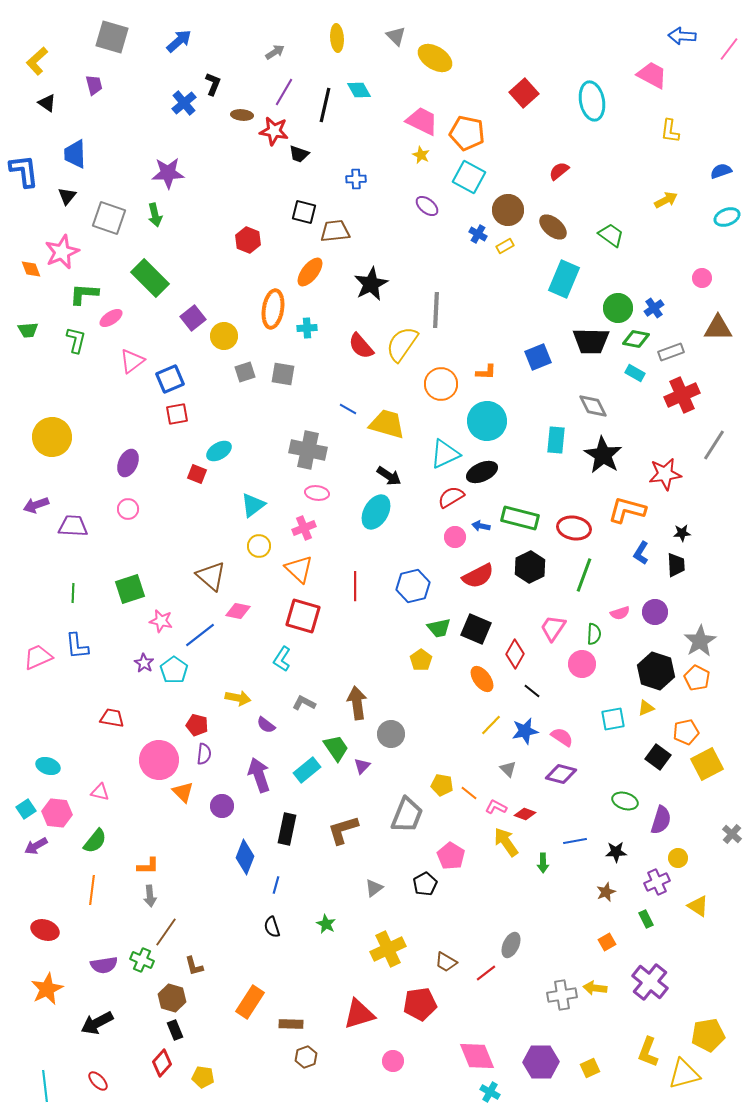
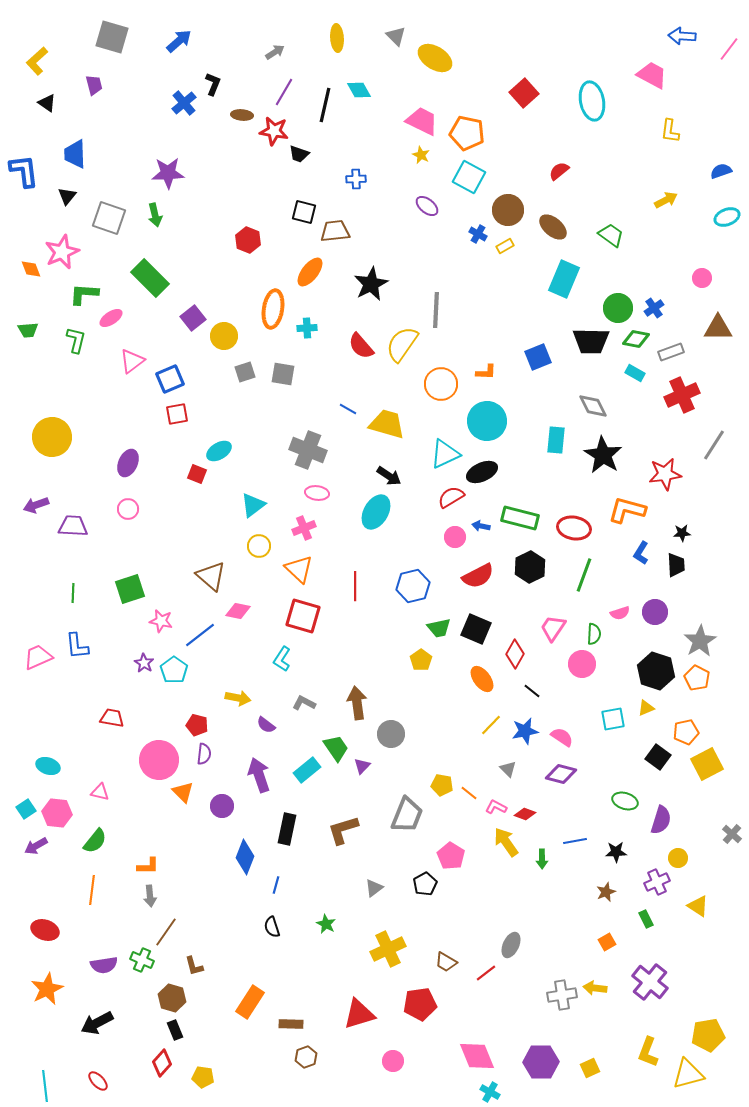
gray cross at (308, 450): rotated 9 degrees clockwise
green arrow at (543, 863): moved 1 px left, 4 px up
yellow triangle at (684, 1074): moved 4 px right
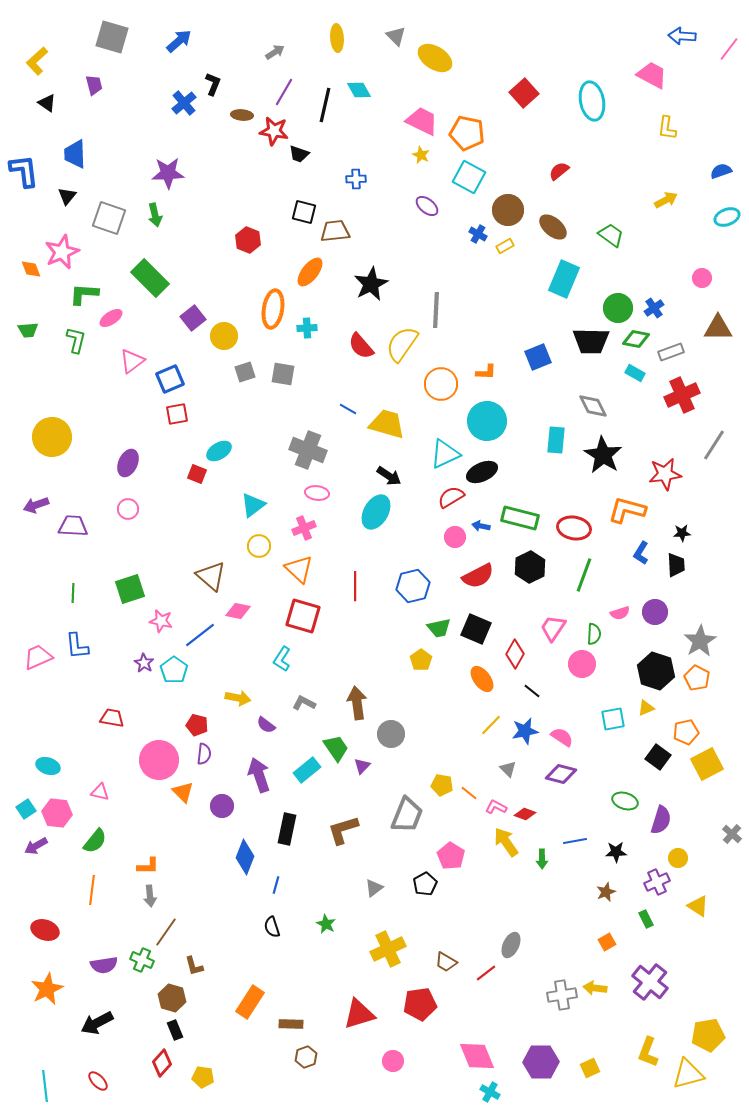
yellow L-shape at (670, 131): moved 3 px left, 3 px up
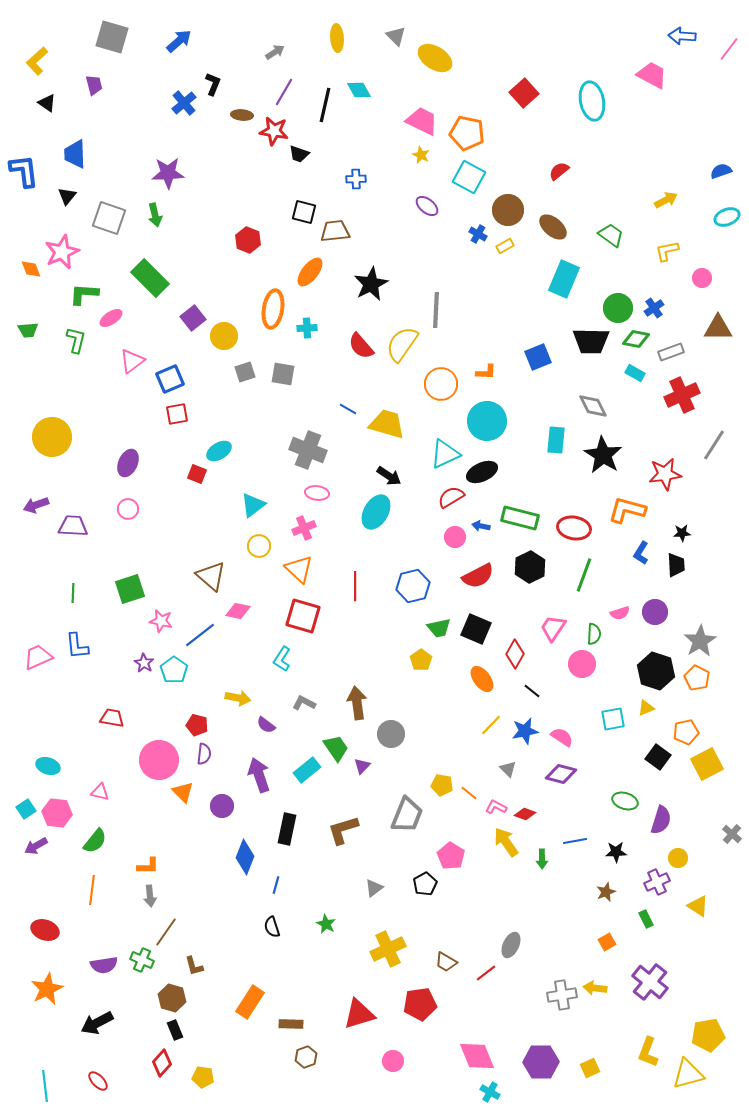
yellow L-shape at (667, 128): moved 123 px down; rotated 70 degrees clockwise
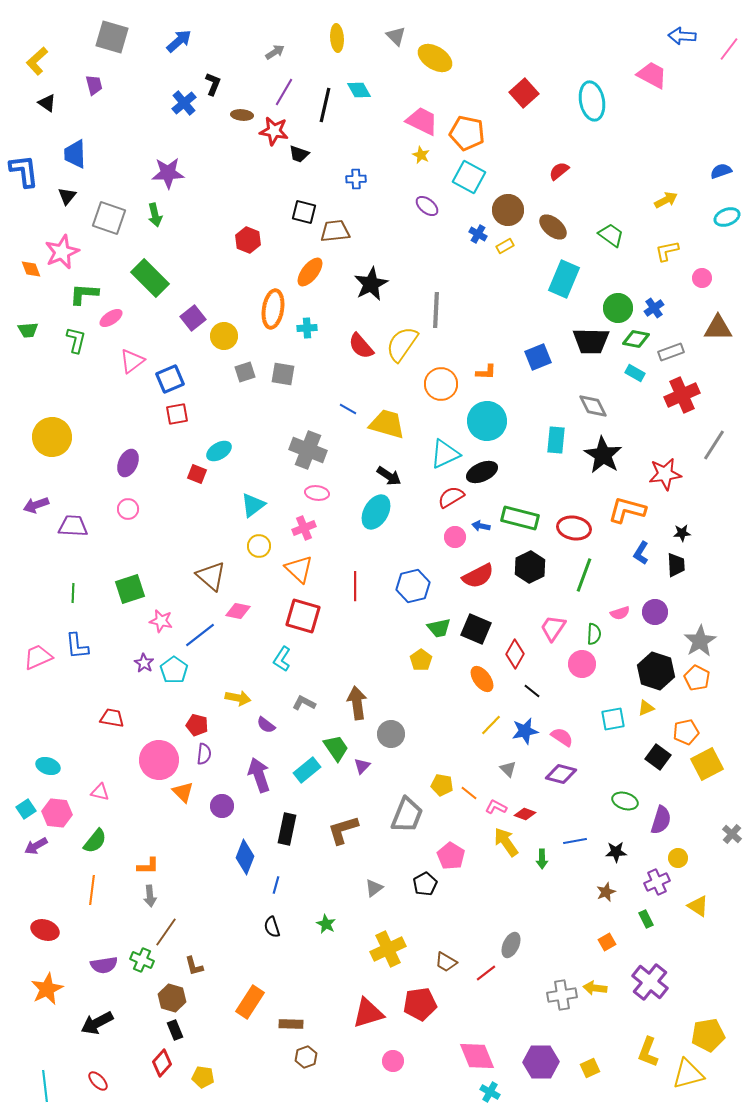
red triangle at (359, 1014): moved 9 px right, 1 px up
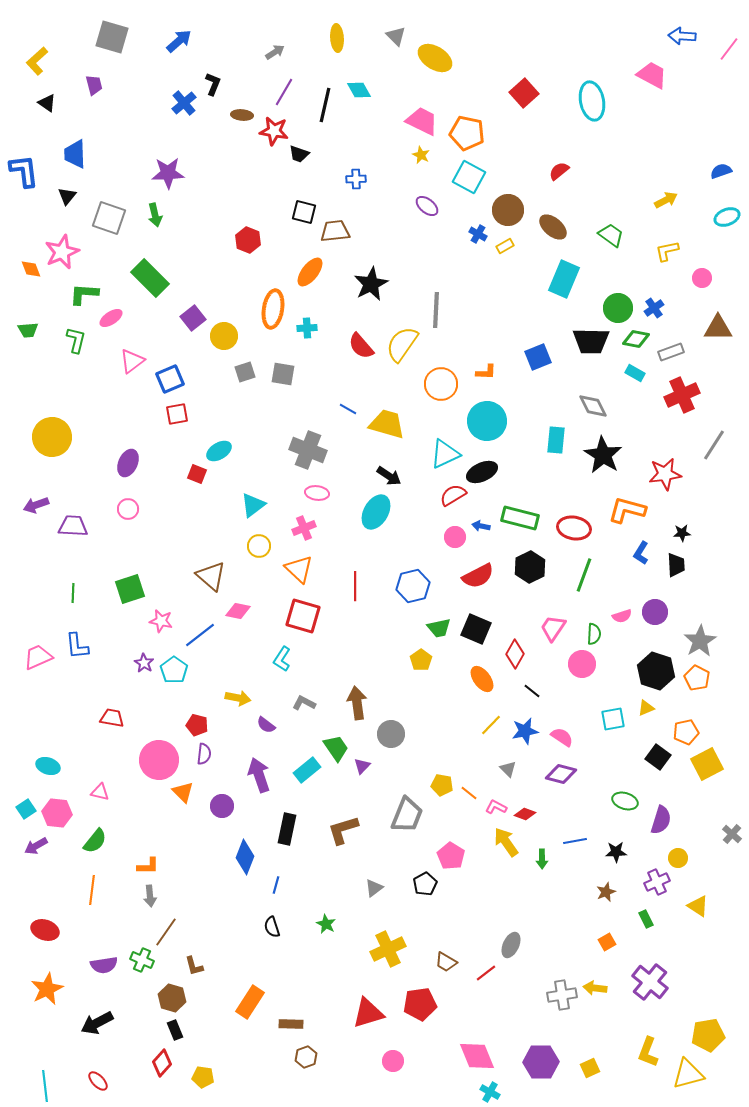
red semicircle at (451, 497): moved 2 px right, 2 px up
pink semicircle at (620, 613): moved 2 px right, 3 px down
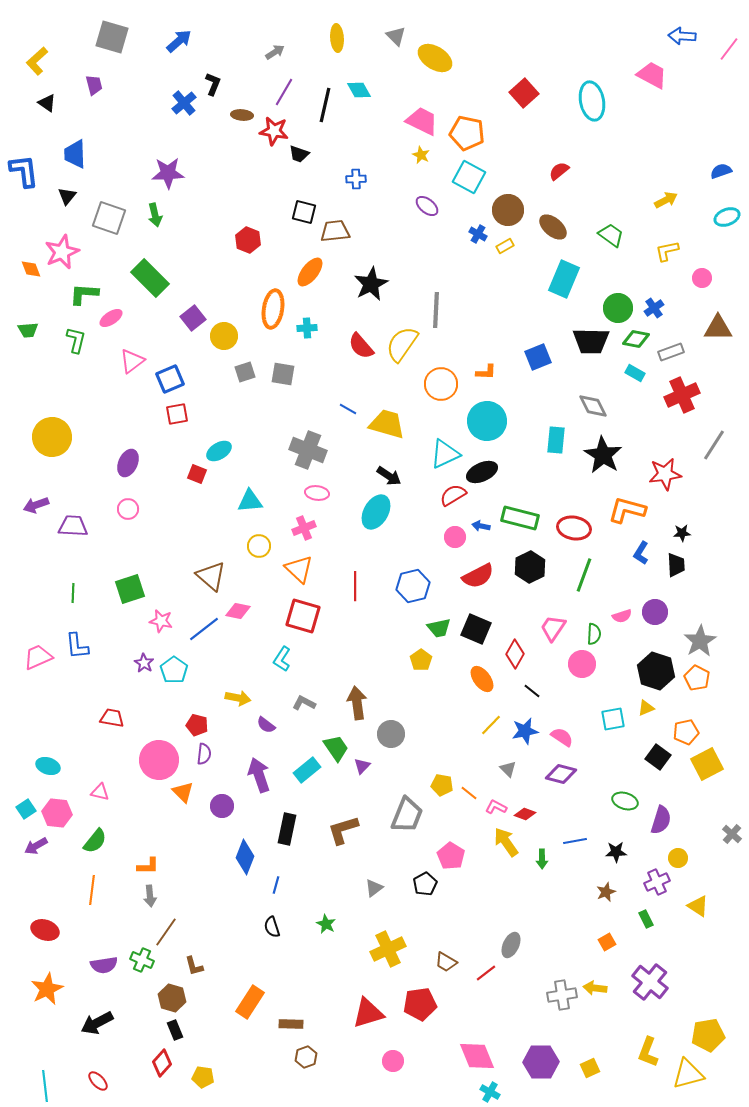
cyan triangle at (253, 505): moved 3 px left, 4 px up; rotated 32 degrees clockwise
blue line at (200, 635): moved 4 px right, 6 px up
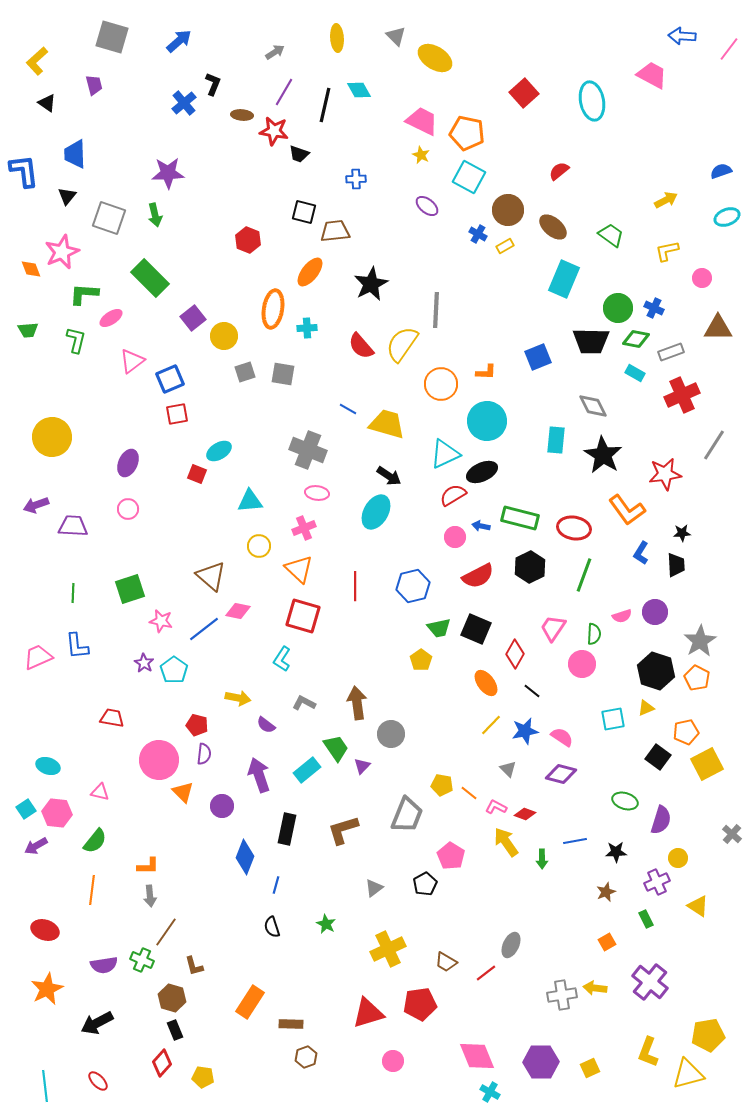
blue cross at (654, 308): rotated 30 degrees counterclockwise
orange L-shape at (627, 510): rotated 141 degrees counterclockwise
orange ellipse at (482, 679): moved 4 px right, 4 px down
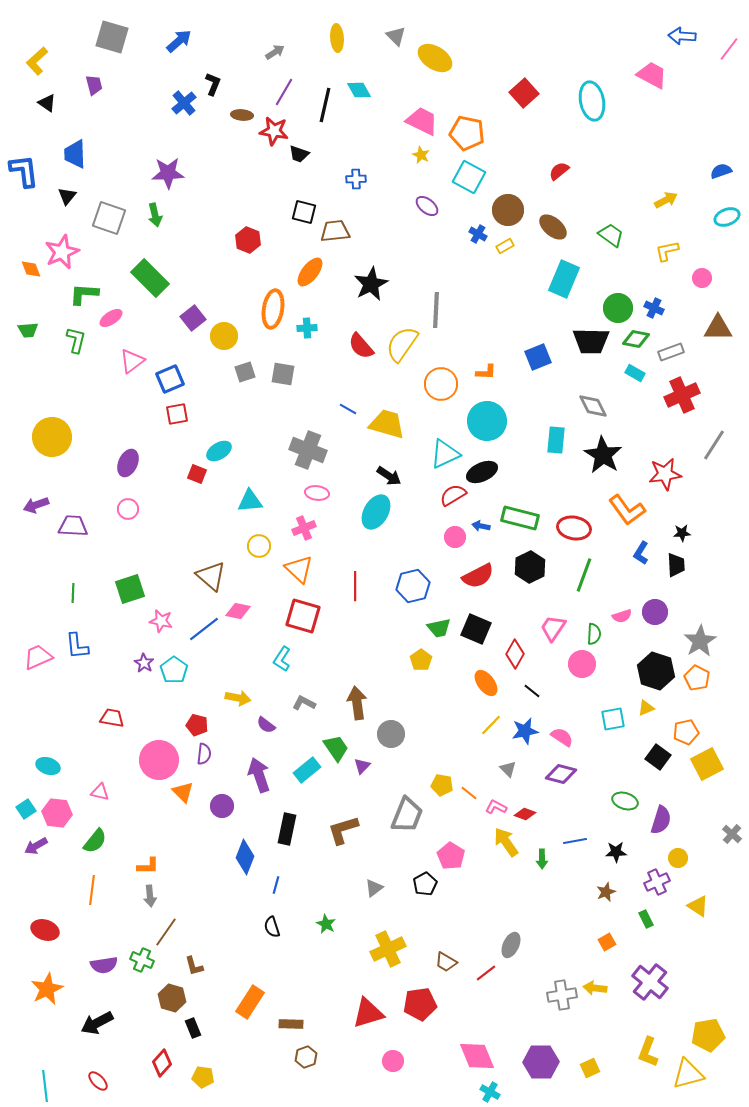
black rectangle at (175, 1030): moved 18 px right, 2 px up
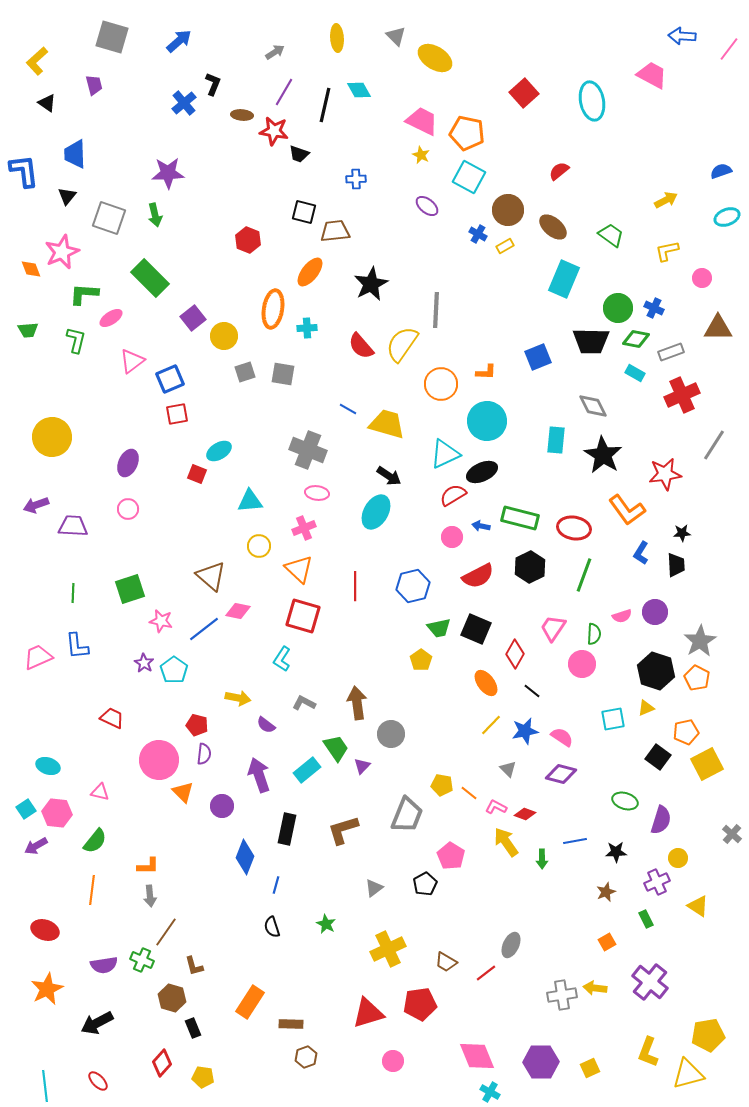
pink circle at (455, 537): moved 3 px left
red trapezoid at (112, 718): rotated 15 degrees clockwise
